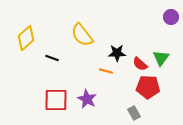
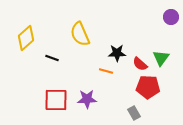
yellow semicircle: moved 2 px left, 1 px up; rotated 15 degrees clockwise
purple star: rotated 30 degrees counterclockwise
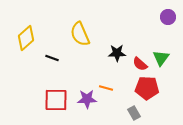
purple circle: moved 3 px left
orange line: moved 17 px down
red pentagon: moved 1 px left, 1 px down
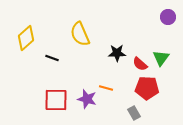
purple star: rotated 18 degrees clockwise
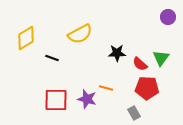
yellow semicircle: rotated 95 degrees counterclockwise
yellow diamond: rotated 10 degrees clockwise
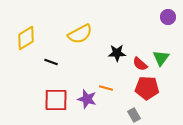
black line: moved 1 px left, 4 px down
gray rectangle: moved 2 px down
